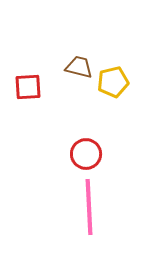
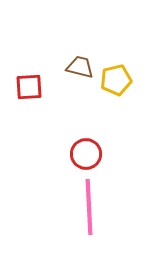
brown trapezoid: moved 1 px right
yellow pentagon: moved 3 px right, 2 px up
red square: moved 1 px right
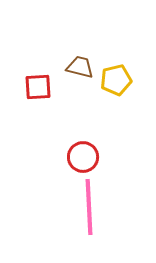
red square: moved 9 px right
red circle: moved 3 px left, 3 px down
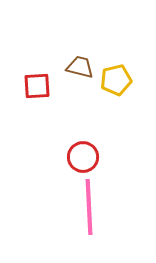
red square: moved 1 px left, 1 px up
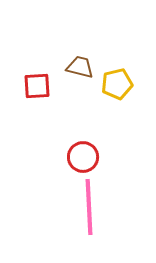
yellow pentagon: moved 1 px right, 4 px down
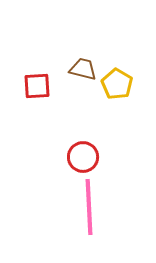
brown trapezoid: moved 3 px right, 2 px down
yellow pentagon: rotated 28 degrees counterclockwise
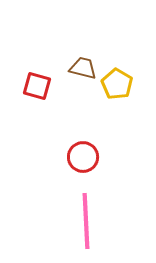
brown trapezoid: moved 1 px up
red square: rotated 20 degrees clockwise
pink line: moved 3 px left, 14 px down
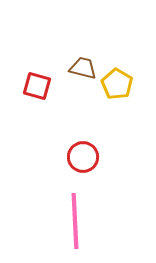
pink line: moved 11 px left
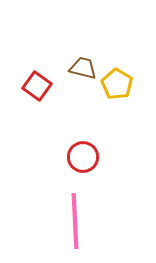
red square: rotated 20 degrees clockwise
